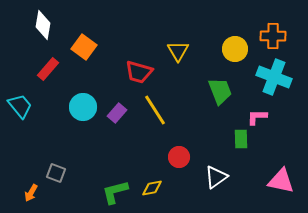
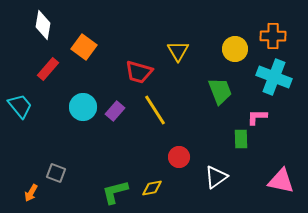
purple rectangle: moved 2 px left, 2 px up
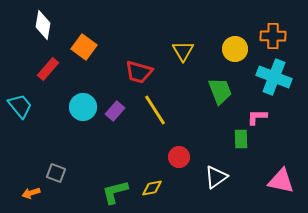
yellow triangle: moved 5 px right
orange arrow: rotated 42 degrees clockwise
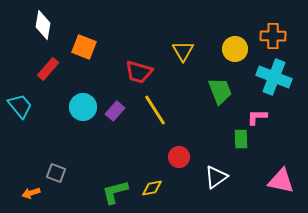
orange square: rotated 15 degrees counterclockwise
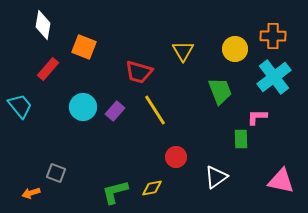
cyan cross: rotated 32 degrees clockwise
red circle: moved 3 px left
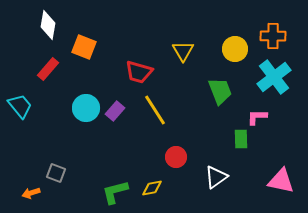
white diamond: moved 5 px right
cyan circle: moved 3 px right, 1 px down
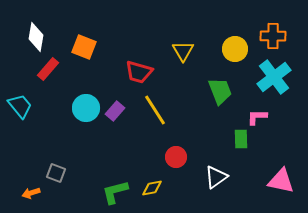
white diamond: moved 12 px left, 12 px down
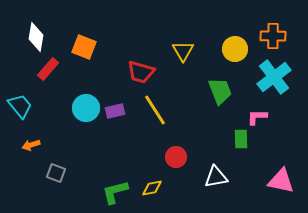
red trapezoid: moved 2 px right
purple rectangle: rotated 36 degrees clockwise
white triangle: rotated 25 degrees clockwise
orange arrow: moved 48 px up
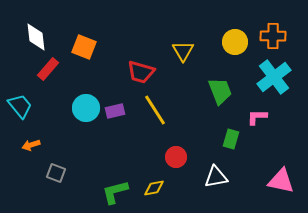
white diamond: rotated 16 degrees counterclockwise
yellow circle: moved 7 px up
green rectangle: moved 10 px left; rotated 18 degrees clockwise
yellow diamond: moved 2 px right
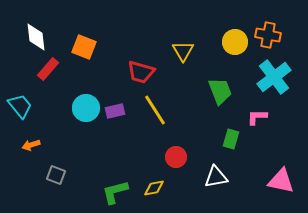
orange cross: moved 5 px left, 1 px up; rotated 10 degrees clockwise
gray square: moved 2 px down
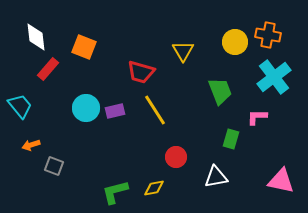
gray square: moved 2 px left, 9 px up
